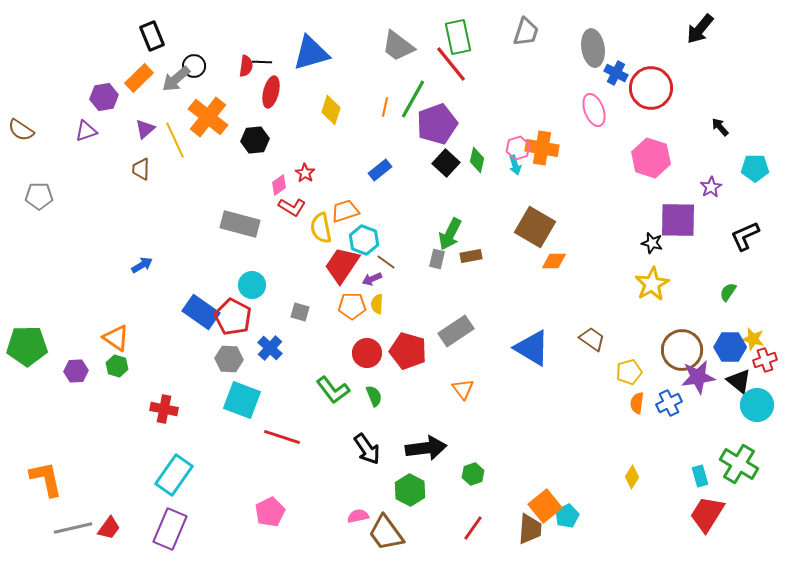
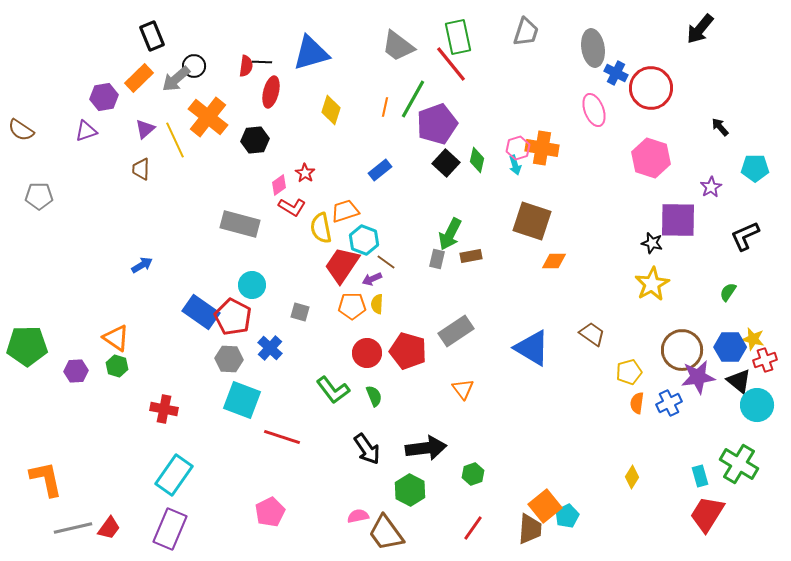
brown square at (535, 227): moved 3 px left, 6 px up; rotated 12 degrees counterclockwise
brown trapezoid at (592, 339): moved 5 px up
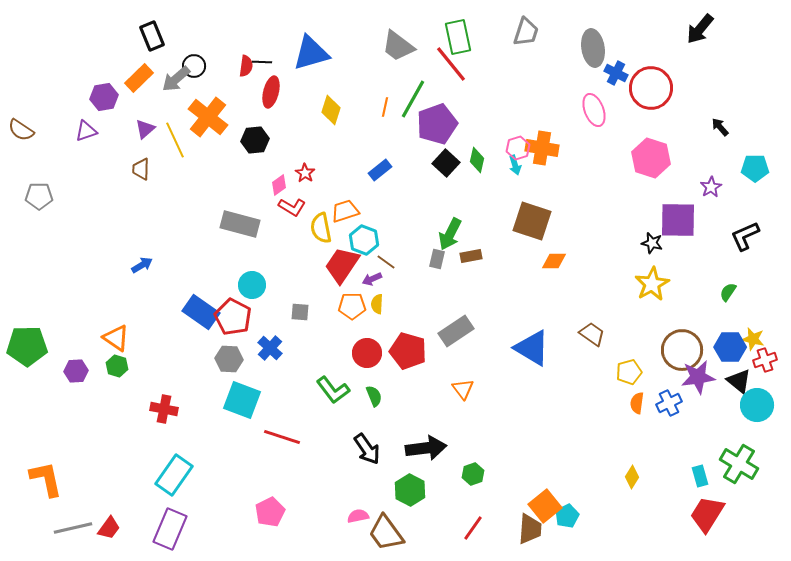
gray square at (300, 312): rotated 12 degrees counterclockwise
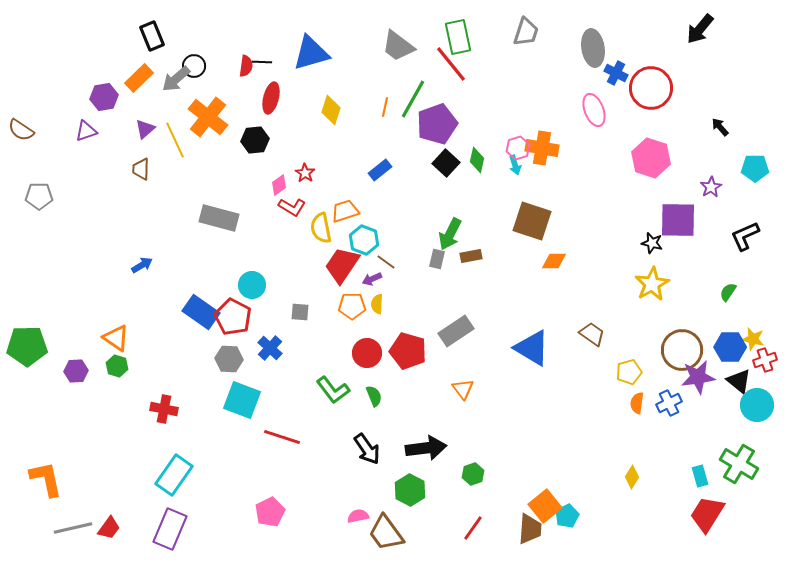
red ellipse at (271, 92): moved 6 px down
gray rectangle at (240, 224): moved 21 px left, 6 px up
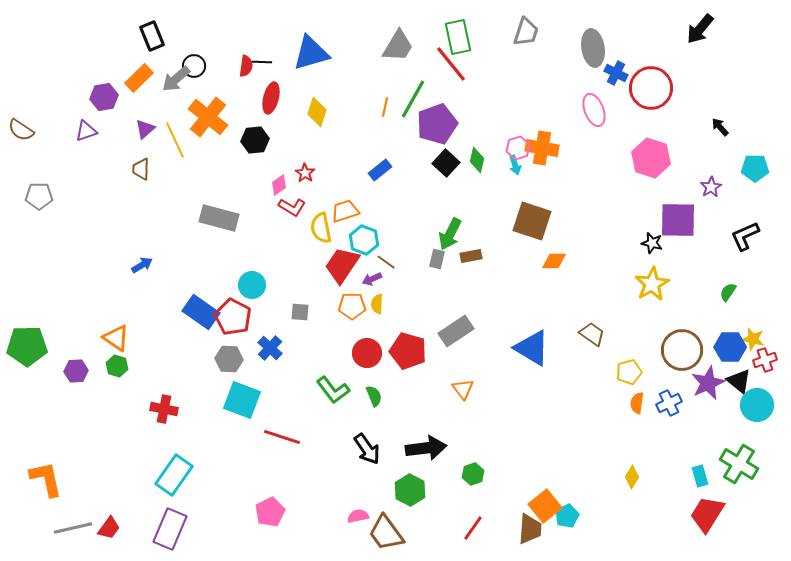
gray trapezoid at (398, 46): rotated 96 degrees counterclockwise
yellow diamond at (331, 110): moved 14 px left, 2 px down
purple star at (698, 377): moved 10 px right, 6 px down; rotated 16 degrees counterclockwise
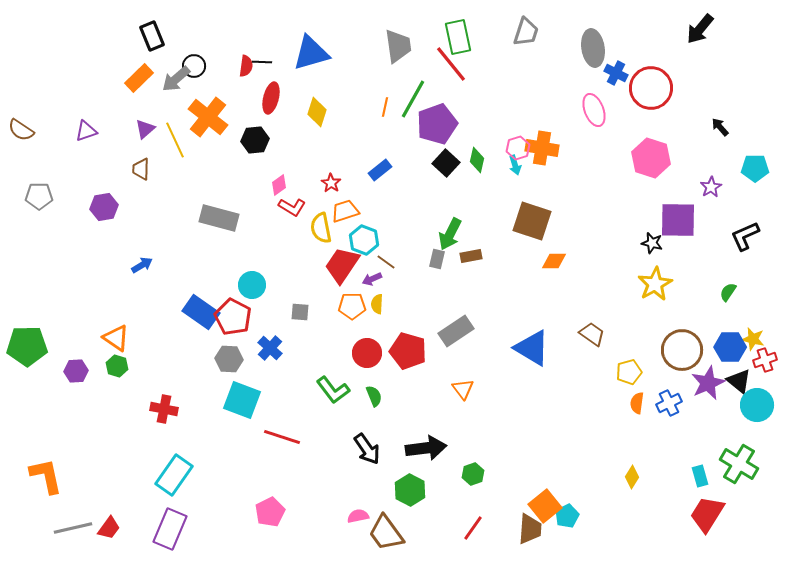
gray trapezoid at (398, 46): rotated 39 degrees counterclockwise
purple hexagon at (104, 97): moved 110 px down
red star at (305, 173): moved 26 px right, 10 px down
yellow star at (652, 284): moved 3 px right
orange L-shape at (46, 479): moved 3 px up
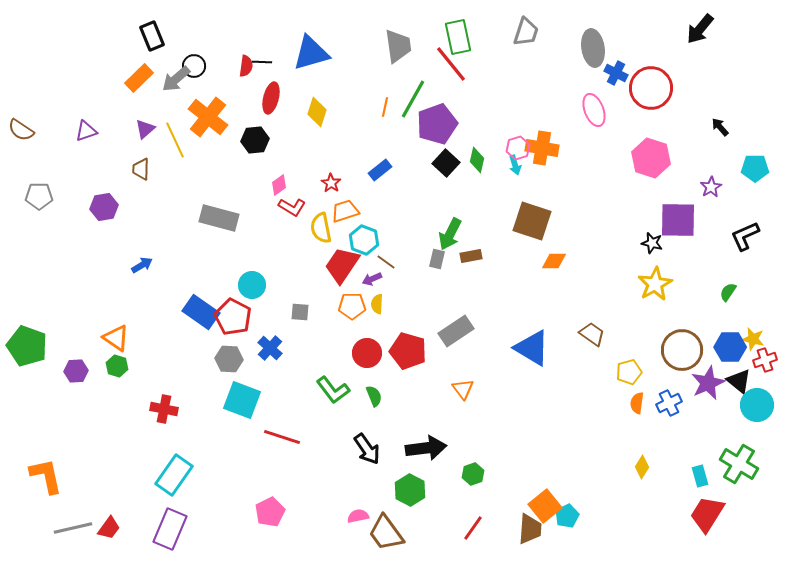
green pentagon at (27, 346): rotated 21 degrees clockwise
yellow diamond at (632, 477): moved 10 px right, 10 px up
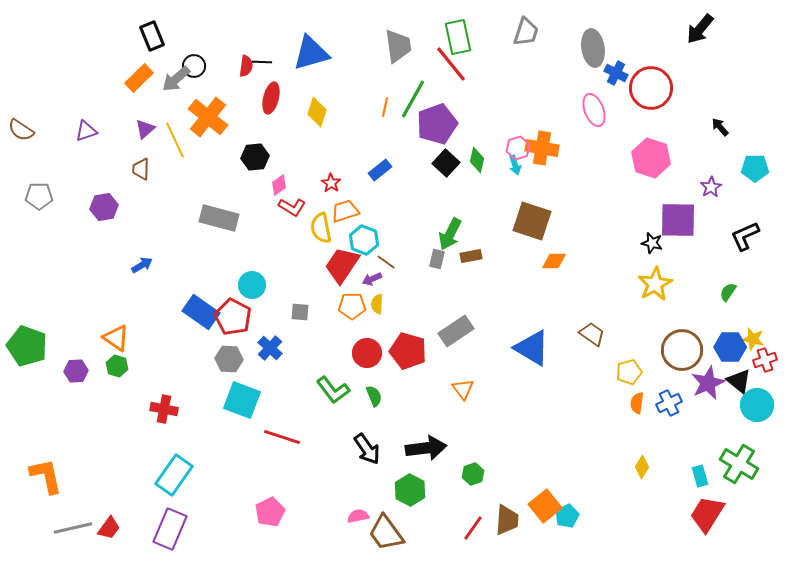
black hexagon at (255, 140): moved 17 px down
brown trapezoid at (530, 529): moved 23 px left, 9 px up
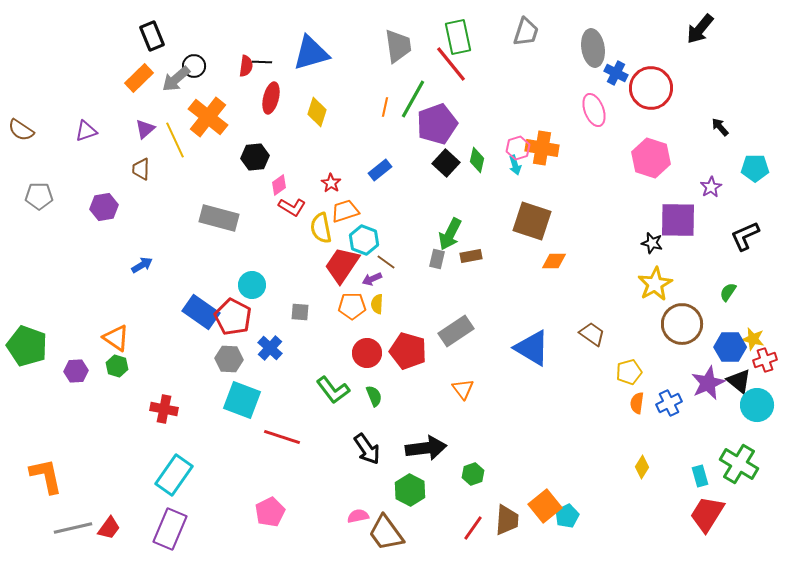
brown circle at (682, 350): moved 26 px up
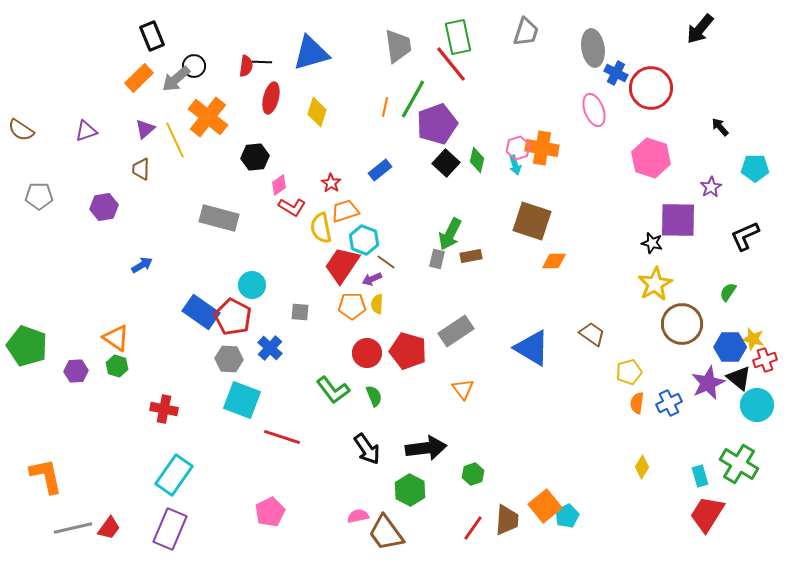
black triangle at (739, 381): moved 3 px up
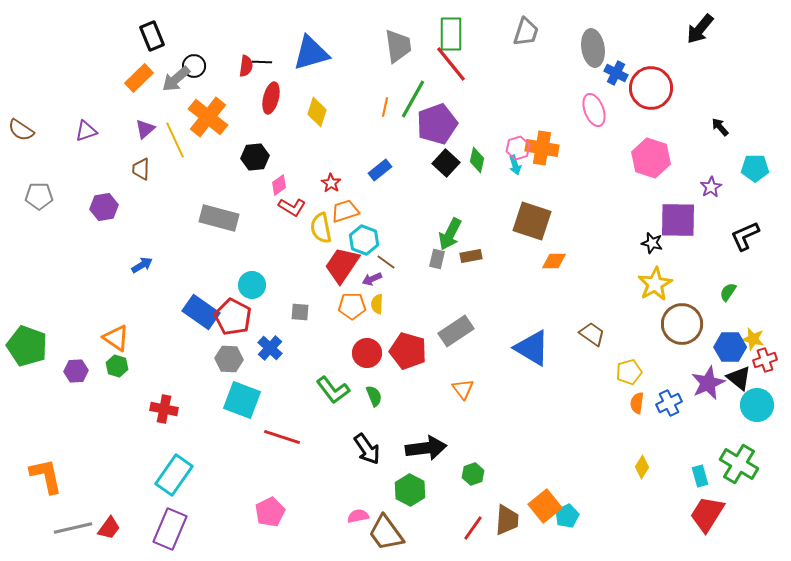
green rectangle at (458, 37): moved 7 px left, 3 px up; rotated 12 degrees clockwise
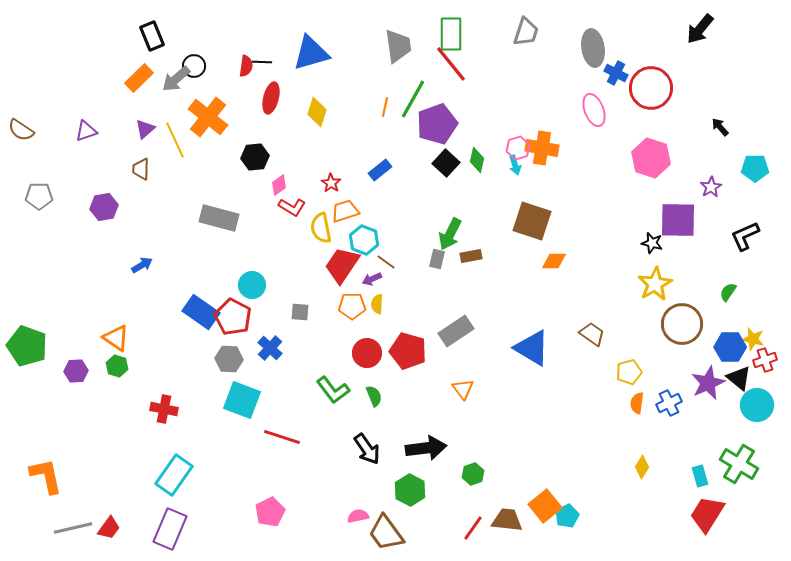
brown trapezoid at (507, 520): rotated 88 degrees counterclockwise
